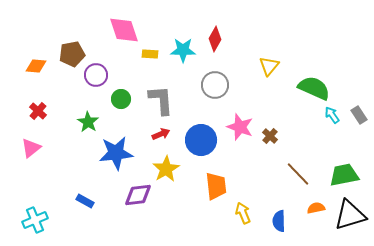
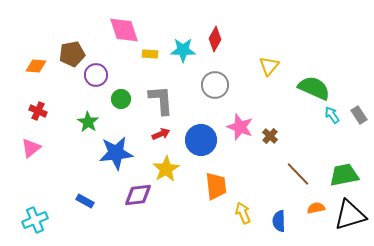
red cross: rotated 18 degrees counterclockwise
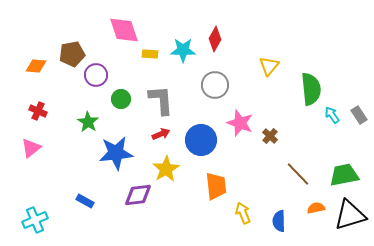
green semicircle: moved 3 px left, 1 px down; rotated 60 degrees clockwise
pink star: moved 4 px up
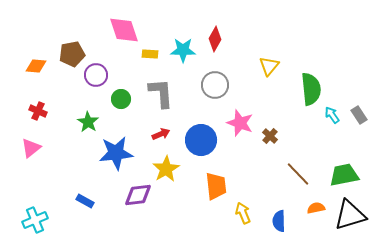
gray L-shape: moved 7 px up
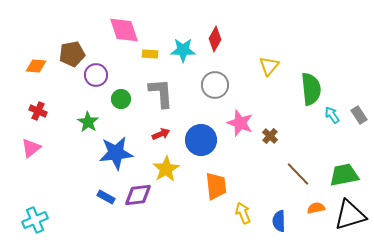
blue rectangle: moved 21 px right, 4 px up
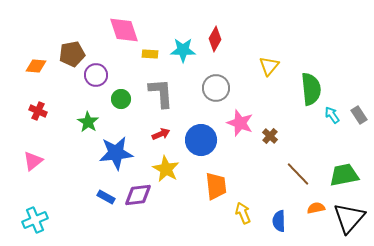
gray circle: moved 1 px right, 3 px down
pink triangle: moved 2 px right, 13 px down
yellow star: rotated 12 degrees counterclockwise
black triangle: moved 1 px left, 3 px down; rotated 32 degrees counterclockwise
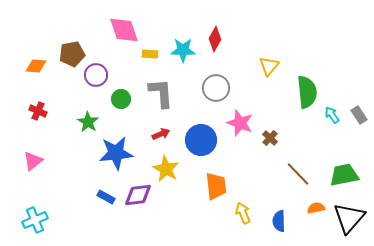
green semicircle: moved 4 px left, 3 px down
brown cross: moved 2 px down
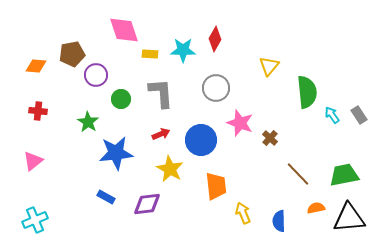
red cross: rotated 18 degrees counterclockwise
yellow star: moved 4 px right
purple diamond: moved 9 px right, 9 px down
black triangle: rotated 44 degrees clockwise
